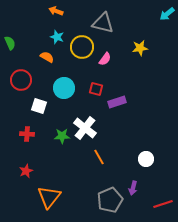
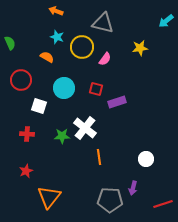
cyan arrow: moved 1 px left, 7 px down
orange line: rotated 21 degrees clockwise
gray pentagon: rotated 25 degrees clockwise
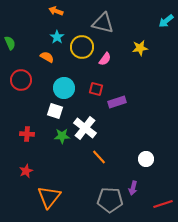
cyan star: rotated 16 degrees clockwise
white square: moved 16 px right, 5 px down
orange line: rotated 35 degrees counterclockwise
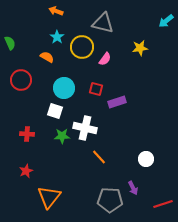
white cross: rotated 25 degrees counterclockwise
purple arrow: rotated 40 degrees counterclockwise
